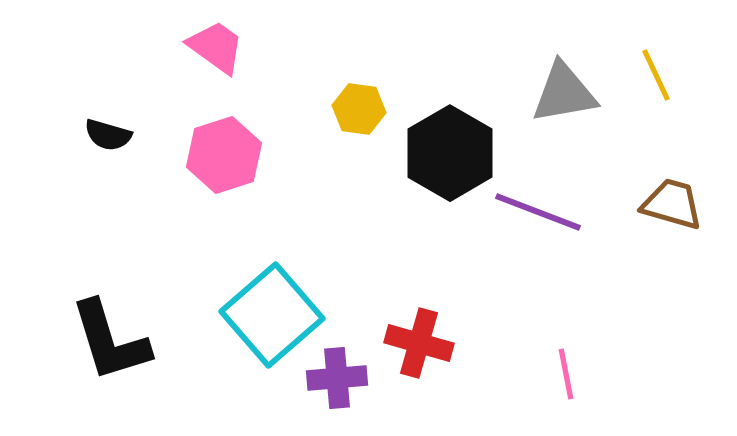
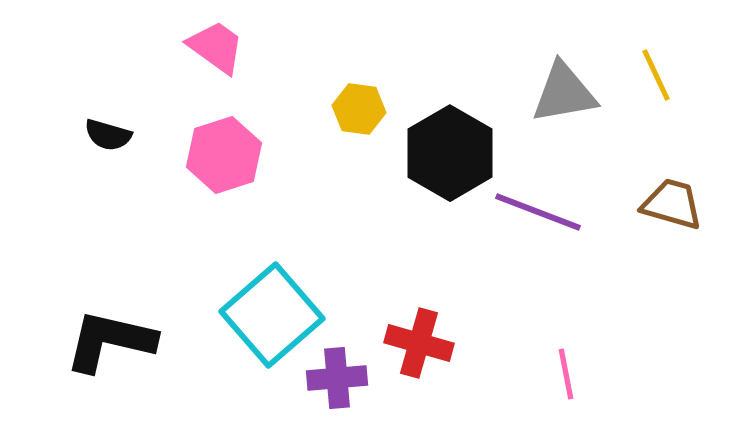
black L-shape: rotated 120 degrees clockwise
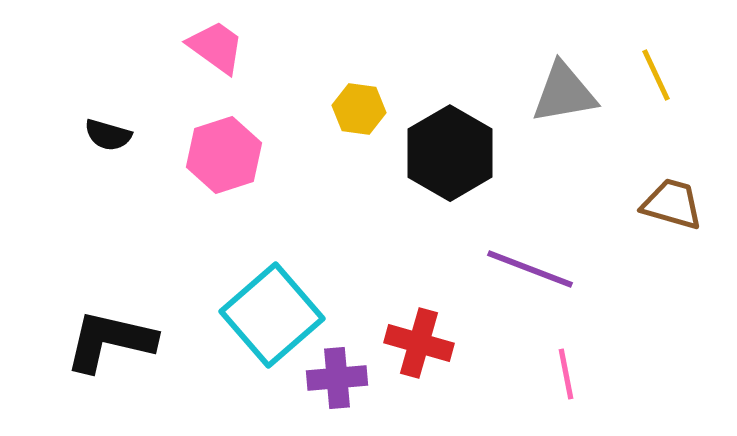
purple line: moved 8 px left, 57 px down
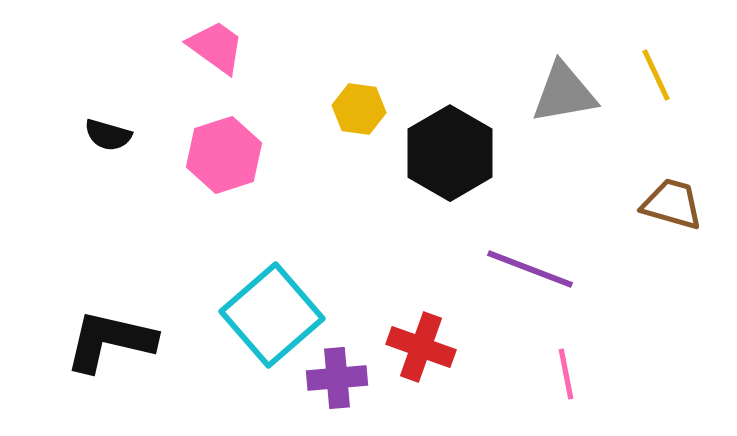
red cross: moved 2 px right, 4 px down; rotated 4 degrees clockwise
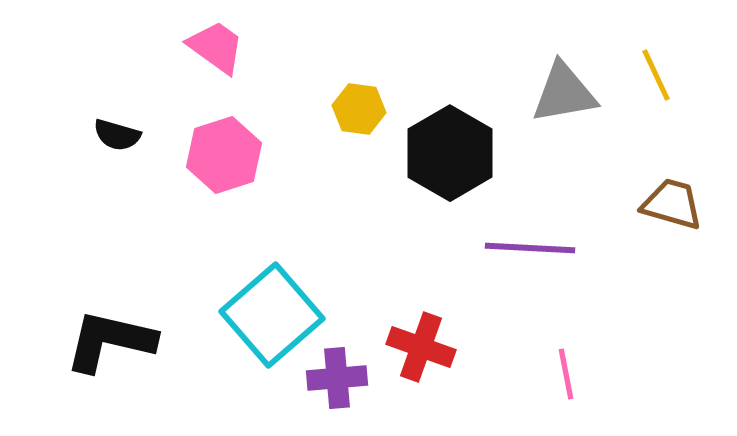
black semicircle: moved 9 px right
purple line: moved 21 px up; rotated 18 degrees counterclockwise
